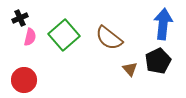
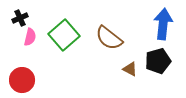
black pentagon: rotated 10 degrees clockwise
brown triangle: rotated 21 degrees counterclockwise
red circle: moved 2 px left
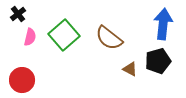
black cross: moved 2 px left, 4 px up; rotated 14 degrees counterclockwise
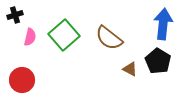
black cross: moved 3 px left, 1 px down; rotated 21 degrees clockwise
black pentagon: rotated 25 degrees counterclockwise
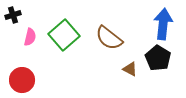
black cross: moved 2 px left
black pentagon: moved 3 px up
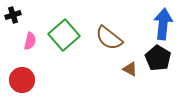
pink semicircle: moved 4 px down
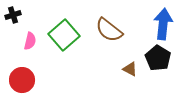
brown semicircle: moved 8 px up
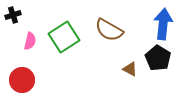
brown semicircle: rotated 8 degrees counterclockwise
green square: moved 2 px down; rotated 8 degrees clockwise
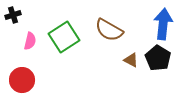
brown triangle: moved 1 px right, 9 px up
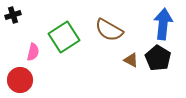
pink semicircle: moved 3 px right, 11 px down
red circle: moved 2 px left
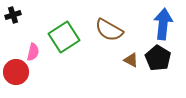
red circle: moved 4 px left, 8 px up
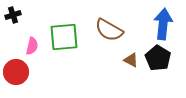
green square: rotated 28 degrees clockwise
pink semicircle: moved 1 px left, 6 px up
